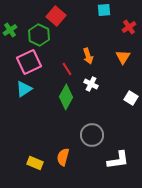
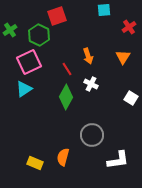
red square: moved 1 px right; rotated 30 degrees clockwise
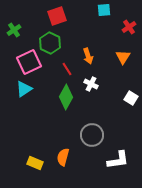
green cross: moved 4 px right
green hexagon: moved 11 px right, 8 px down
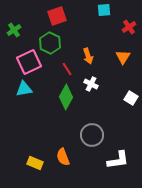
cyan triangle: rotated 24 degrees clockwise
orange semicircle: rotated 36 degrees counterclockwise
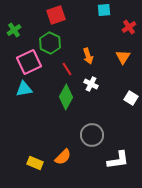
red square: moved 1 px left, 1 px up
orange semicircle: rotated 114 degrees counterclockwise
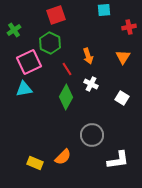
red cross: rotated 24 degrees clockwise
white square: moved 9 px left
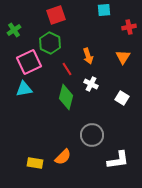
green diamond: rotated 15 degrees counterclockwise
yellow rectangle: rotated 14 degrees counterclockwise
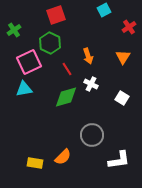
cyan square: rotated 24 degrees counterclockwise
red cross: rotated 24 degrees counterclockwise
green diamond: rotated 60 degrees clockwise
white L-shape: moved 1 px right
